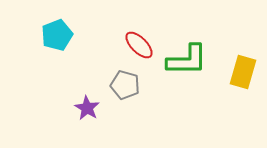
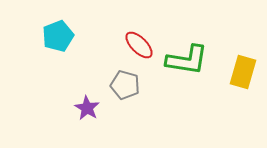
cyan pentagon: moved 1 px right, 1 px down
green L-shape: rotated 9 degrees clockwise
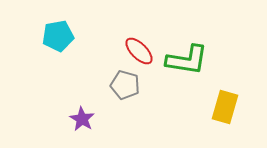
cyan pentagon: rotated 12 degrees clockwise
red ellipse: moved 6 px down
yellow rectangle: moved 18 px left, 35 px down
purple star: moved 5 px left, 11 px down
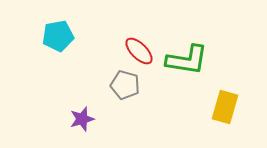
purple star: rotated 25 degrees clockwise
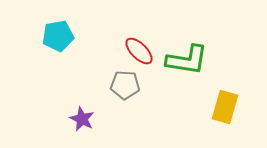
gray pentagon: rotated 12 degrees counterclockwise
purple star: rotated 30 degrees counterclockwise
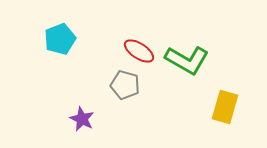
cyan pentagon: moved 2 px right, 3 px down; rotated 12 degrees counterclockwise
red ellipse: rotated 12 degrees counterclockwise
green L-shape: rotated 21 degrees clockwise
gray pentagon: rotated 12 degrees clockwise
